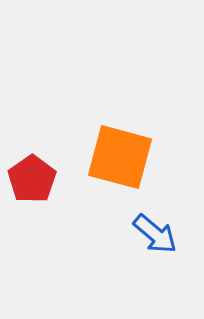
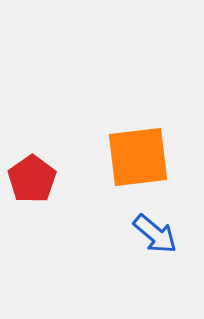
orange square: moved 18 px right; rotated 22 degrees counterclockwise
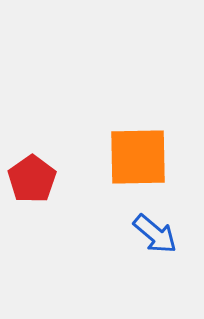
orange square: rotated 6 degrees clockwise
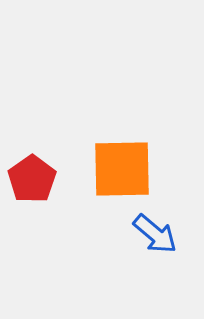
orange square: moved 16 px left, 12 px down
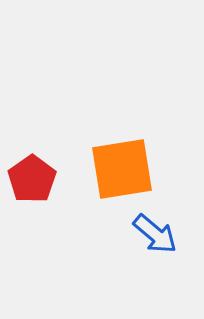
orange square: rotated 8 degrees counterclockwise
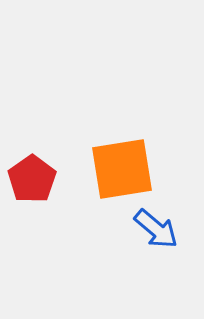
blue arrow: moved 1 px right, 5 px up
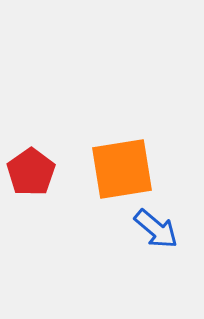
red pentagon: moved 1 px left, 7 px up
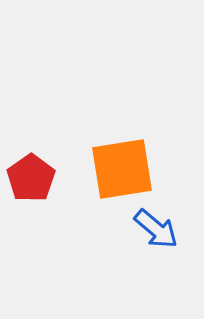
red pentagon: moved 6 px down
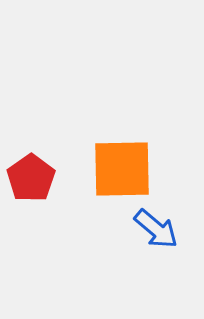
orange square: rotated 8 degrees clockwise
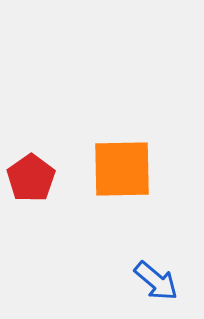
blue arrow: moved 52 px down
